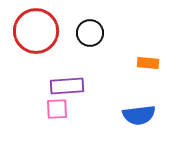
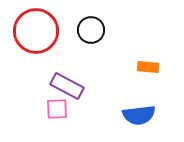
black circle: moved 1 px right, 3 px up
orange rectangle: moved 4 px down
purple rectangle: rotated 32 degrees clockwise
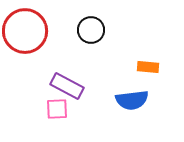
red circle: moved 11 px left
blue semicircle: moved 7 px left, 15 px up
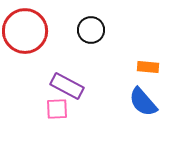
blue semicircle: moved 11 px right, 2 px down; rotated 56 degrees clockwise
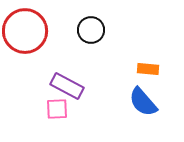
orange rectangle: moved 2 px down
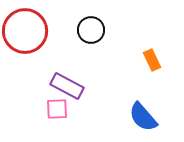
orange rectangle: moved 4 px right, 9 px up; rotated 60 degrees clockwise
blue semicircle: moved 15 px down
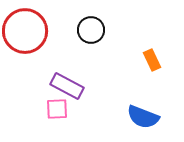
blue semicircle: rotated 28 degrees counterclockwise
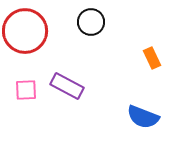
black circle: moved 8 px up
orange rectangle: moved 2 px up
pink square: moved 31 px left, 19 px up
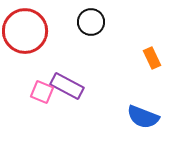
pink square: moved 16 px right, 2 px down; rotated 25 degrees clockwise
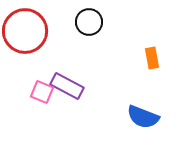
black circle: moved 2 px left
orange rectangle: rotated 15 degrees clockwise
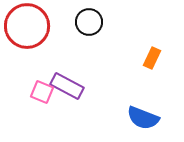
red circle: moved 2 px right, 5 px up
orange rectangle: rotated 35 degrees clockwise
blue semicircle: moved 1 px down
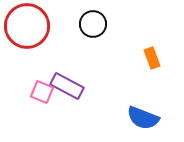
black circle: moved 4 px right, 2 px down
orange rectangle: rotated 45 degrees counterclockwise
